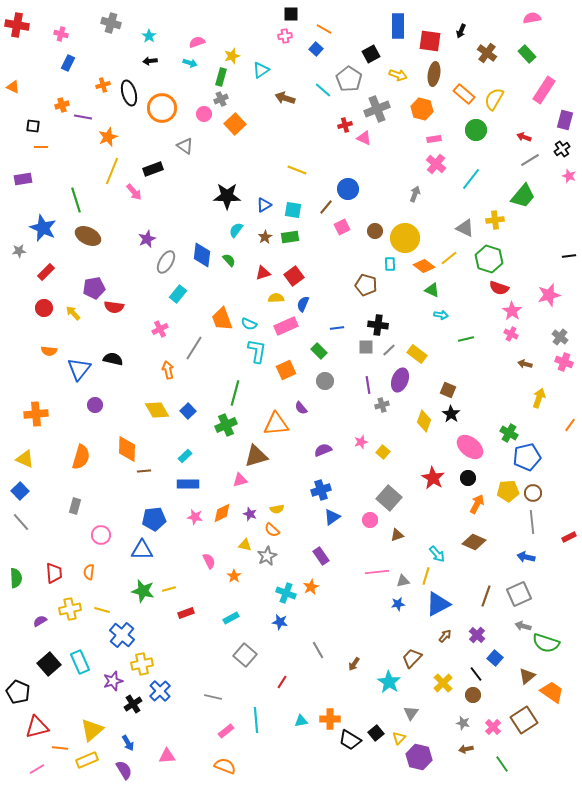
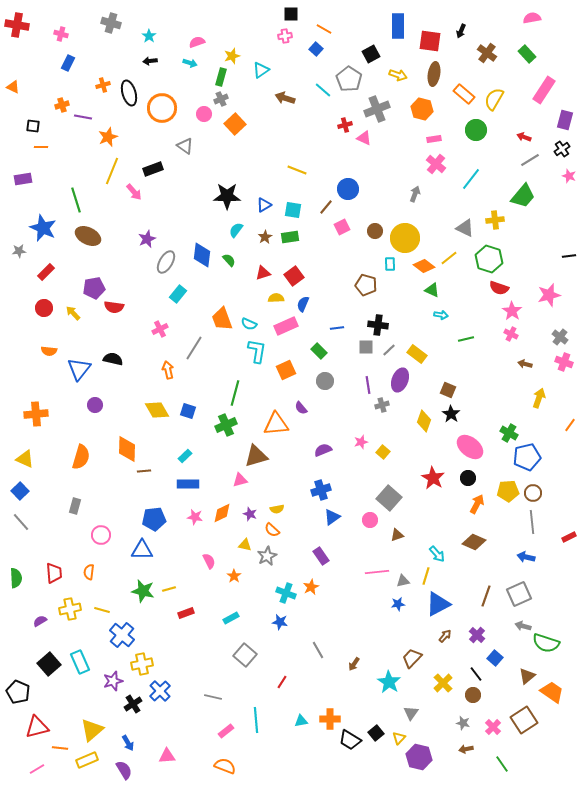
blue square at (188, 411): rotated 28 degrees counterclockwise
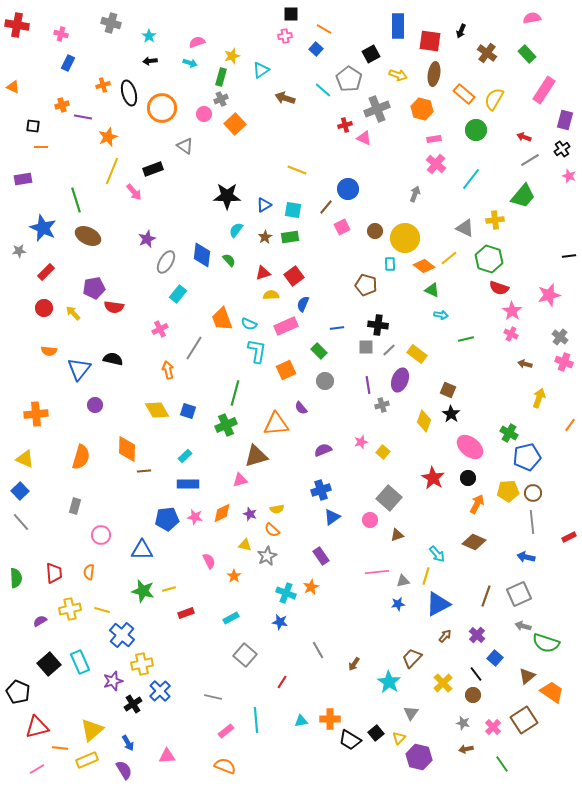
yellow semicircle at (276, 298): moved 5 px left, 3 px up
blue pentagon at (154, 519): moved 13 px right
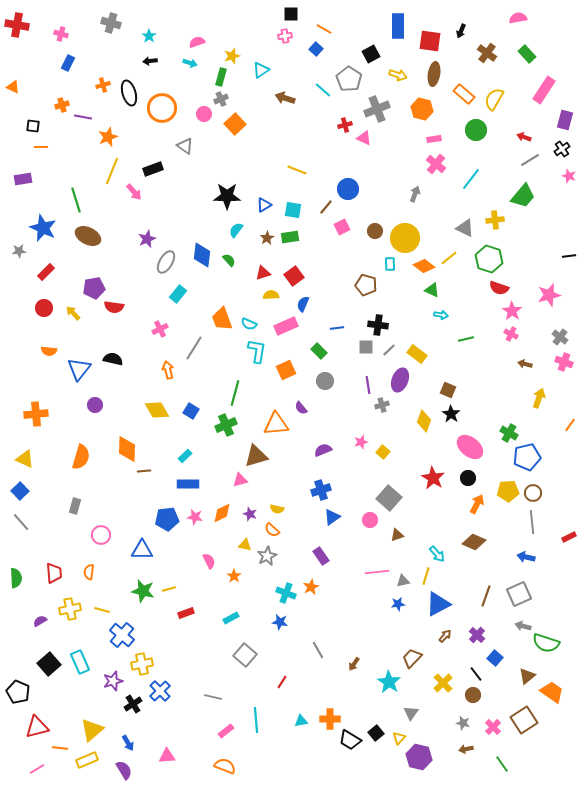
pink semicircle at (532, 18): moved 14 px left
brown star at (265, 237): moved 2 px right, 1 px down
blue square at (188, 411): moved 3 px right; rotated 14 degrees clockwise
yellow semicircle at (277, 509): rotated 24 degrees clockwise
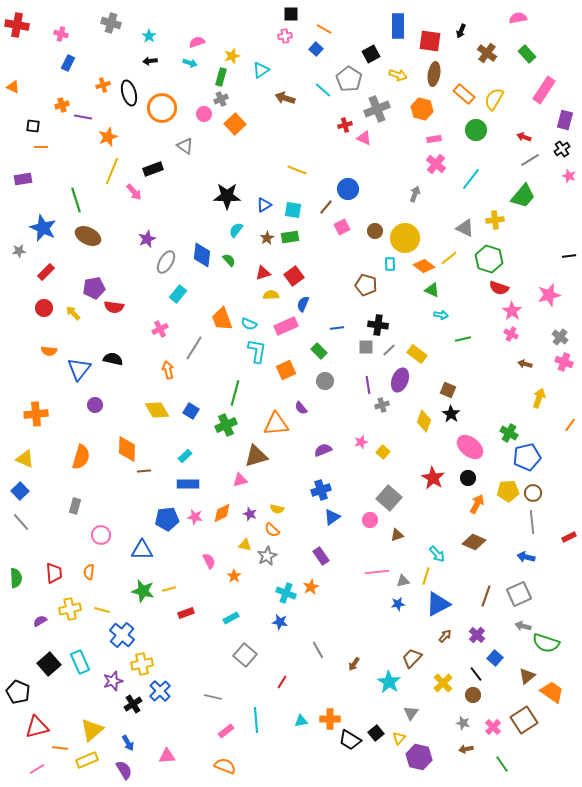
green line at (466, 339): moved 3 px left
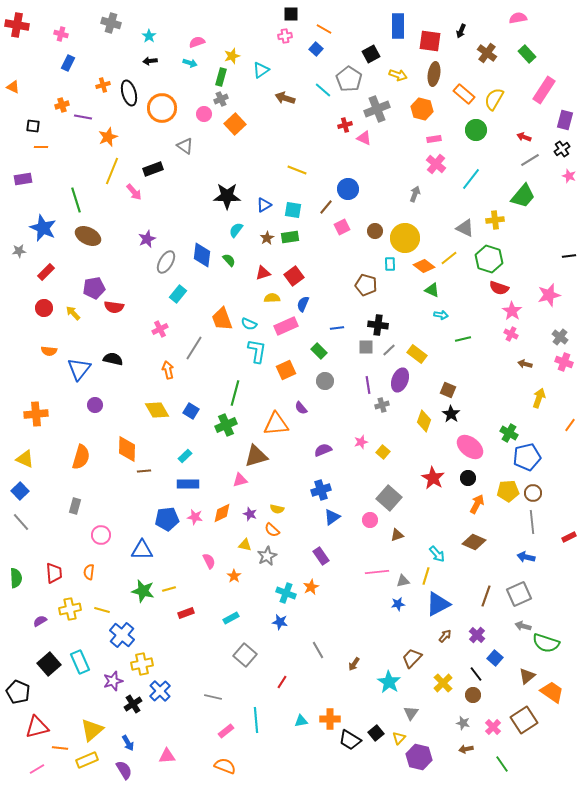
yellow semicircle at (271, 295): moved 1 px right, 3 px down
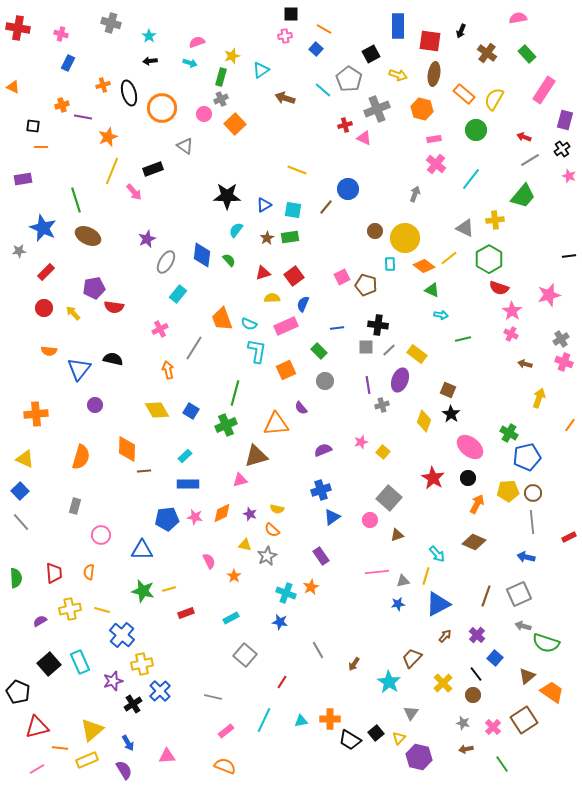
red cross at (17, 25): moved 1 px right, 3 px down
pink square at (342, 227): moved 50 px down
green hexagon at (489, 259): rotated 12 degrees clockwise
gray cross at (560, 337): moved 1 px right, 2 px down; rotated 21 degrees clockwise
cyan line at (256, 720): moved 8 px right; rotated 30 degrees clockwise
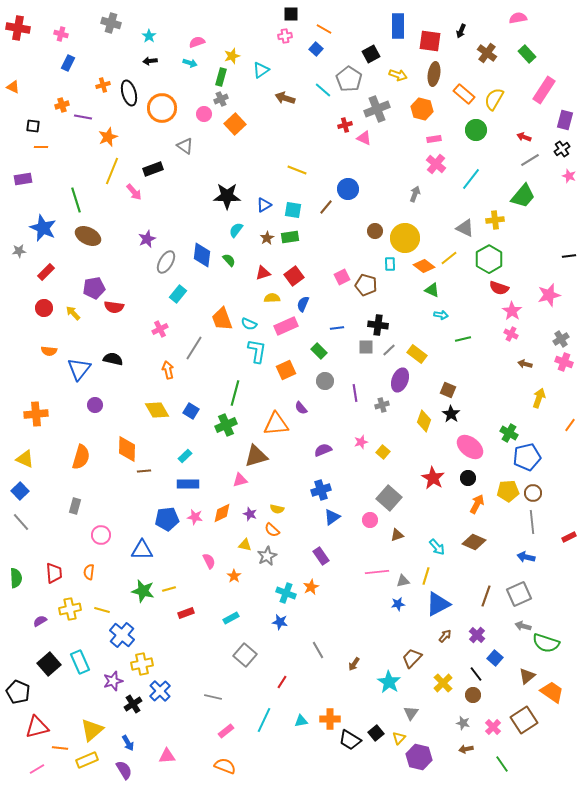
purple line at (368, 385): moved 13 px left, 8 px down
cyan arrow at (437, 554): moved 7 px up
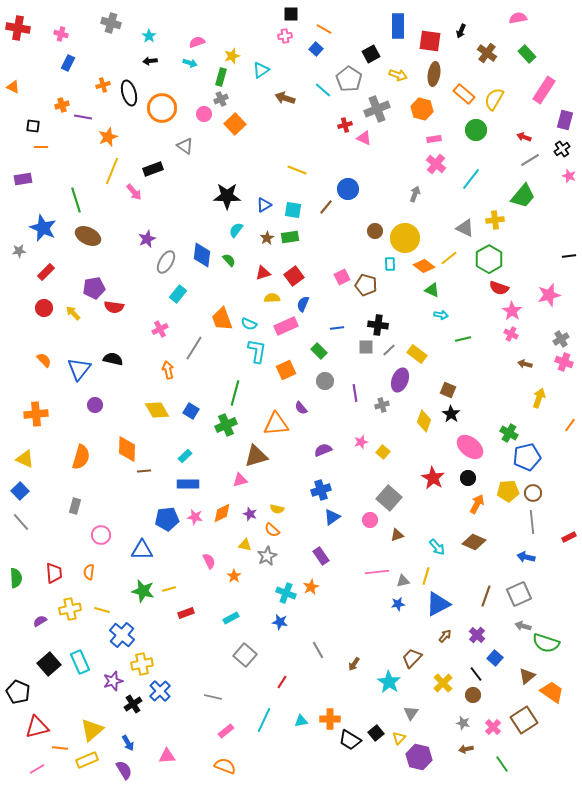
orange semicircle at (49, 351): moved 5 px left, 9 px down; rotated 140 degrees counterclockwise
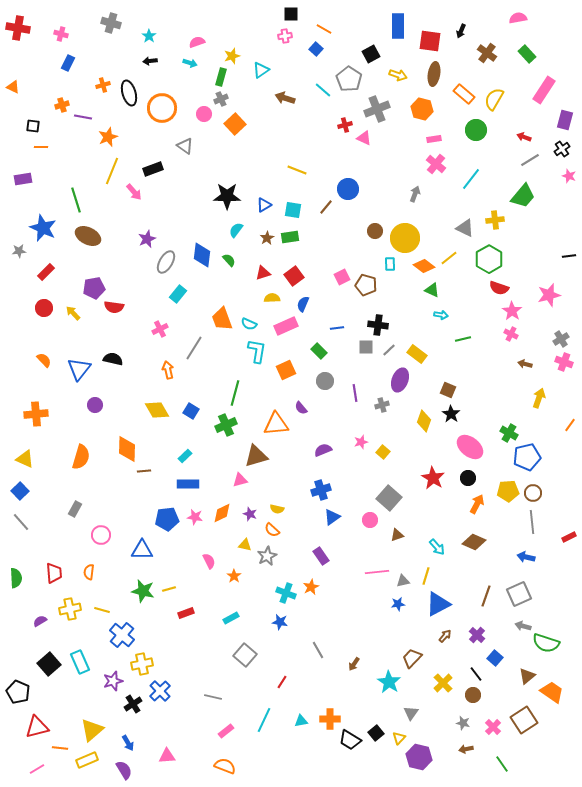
gray rectangle at (75, 506): moved 3 px down; rotated 14 degrees clockwise
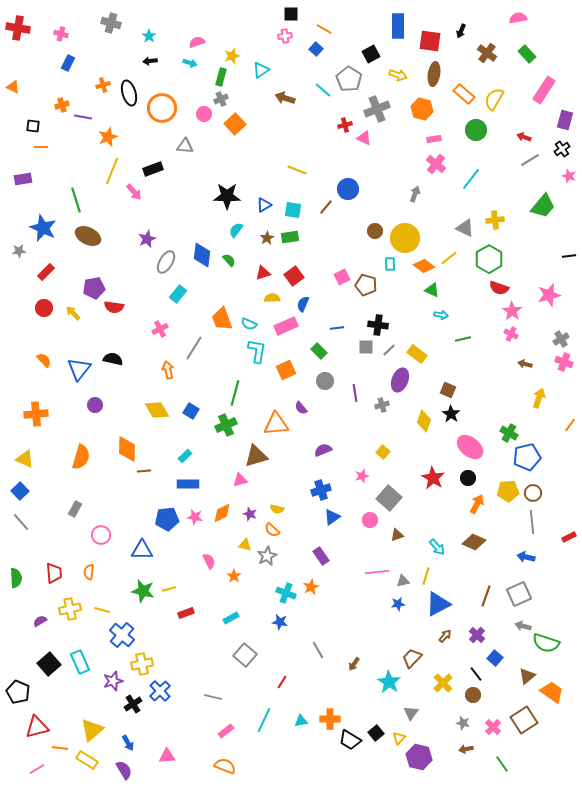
gray triangle at (185, 146): rotated 30 degrees counterclockwise
green trapezoid at (523, 196): moved 20 px right, 10 px down
pink star at (361, 442): moved 1 px right, 34 px down
yellow rectangle at (87, 760): rotated 55 degrees clockwise
